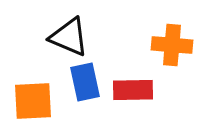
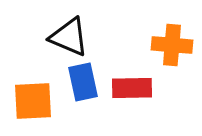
blue rectangle: moved 2 px left
red rectangle: moved 1 px left, 2 px up
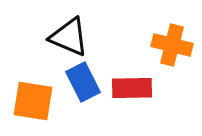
orange cross: rotated 9 degrees clockwise
blue rectangle: rotated 15 degrees counterclockwise
orange square: rotated 12 degrees clockwise
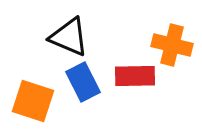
red rectangle: moved 3 px right, 12 px up
orange square: rotated 9 degrees clockwise
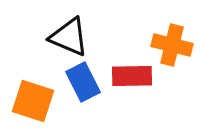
red rectangle: moved 3 px left
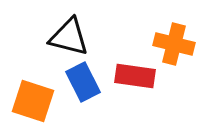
black triangle: rotated 9 degrees counterclockwise
orange cross: moved 2 px right, 1 px up
red rectangle: moved 3 px right; rotated 9 degrees clockwise
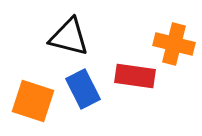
blue rectangle: moved 7 px down
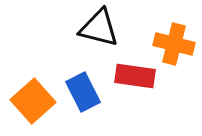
black triangle: moved 30 px right, 9 px up
blue rectangle: moved 3 px down
orange square: rotated 30 degrees clockwise
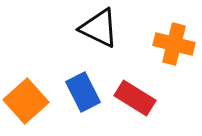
black triangle: rotated 12 degrees clockwise
red rectangle: moved 22 px down; rotated 24 degrees clockwise
orange square: moved 7 px left
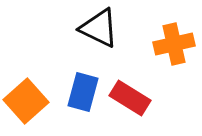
orange cross: rotated 27 degrees counterclockwise
blue rectangle: rotated 42 degrees clockwise
red rectangle: moved 5 px left
